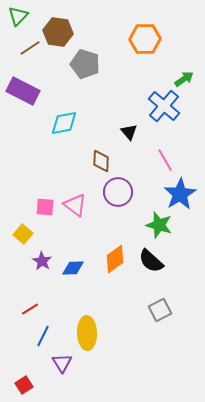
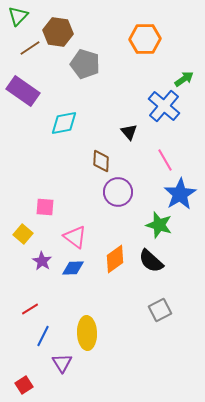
purple rectangle: rotated 8 degrees clockwise
pink triangle: moved 32 px down
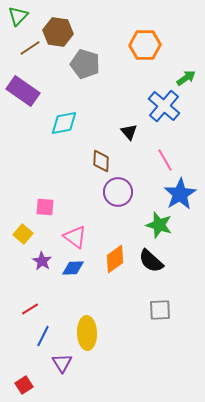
orange hexagon: moved 6 px down
green arrow: moved 2 px right, 1 px up
gray square: rotated 25 degrees clockwise
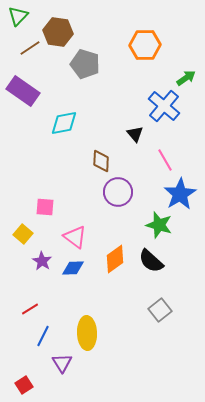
black triangle: moved 6 px right, 2 px down
gray square: rotated 35 degrees counterclockwise
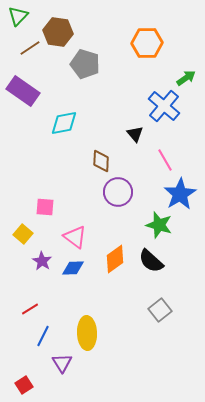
orange hexagon: moved 2 px right, 2 px up
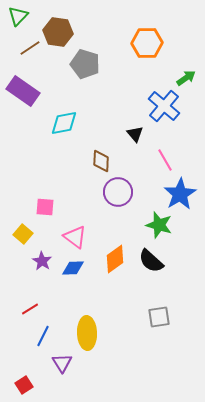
gray square: moved 1 px left, 7 px down; rotated 30 degrees clockwise
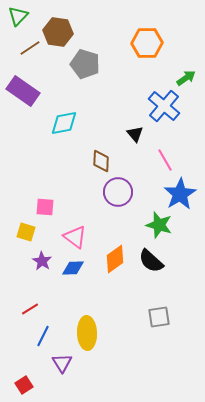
yellow square: moved 3 px right, 2 px up; rotated 24 degrees counterclockwise
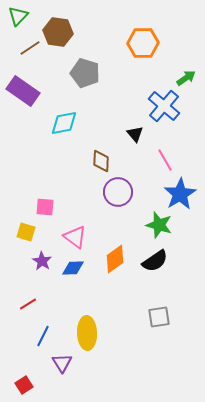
orange hexagon: moved 4 px left
gray pentagon: moved 9 px down
black semicircle: moved 4 px right; rotated 76 degrees counterclockwise
red line: moved 2 px left, 5 px up
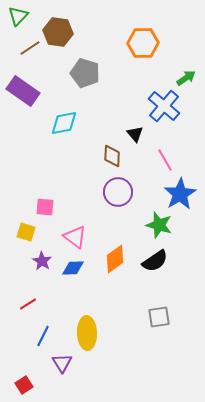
brown diamond: moved 11 px right, 5 px up
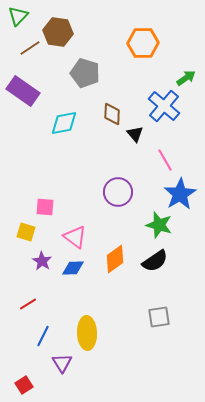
brown diamond: moved 42 px up
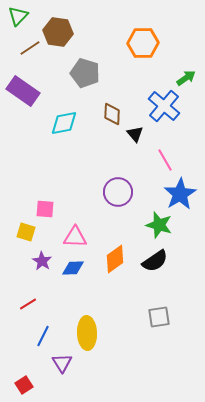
pink square: moved 2 px down
pink triangle: rotated 35 degrees counterclockwise
